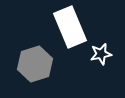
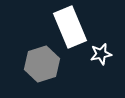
gray hexagon: moved 7 px right
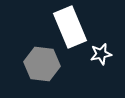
gray hexagon: rotated 24 degrees clockwise
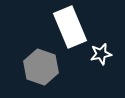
gray hexagon: moved 1 px left, 3 px down; rotated 12 degrees clockwise
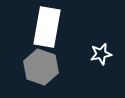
white rectangle: moved 23 px left; rotated 33 degrees clockwise
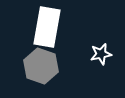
gray hexagon: moved 1 px up
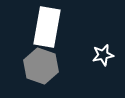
white star: moved 2 px right, 1 px down
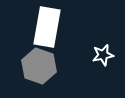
gray hexagon: moved 2 px left
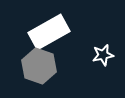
white rectangle: moved 2 px right, 5 px down; rotated 51 degrees clockwise
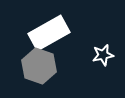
white rectangle: moved 1 px down
